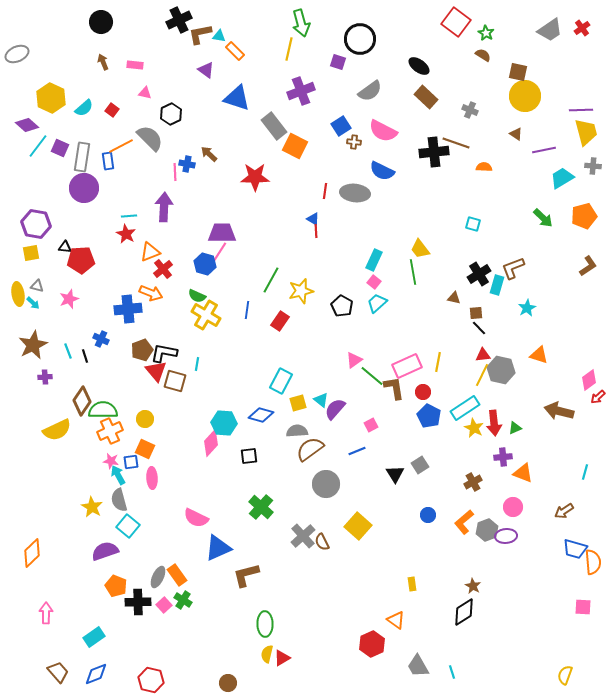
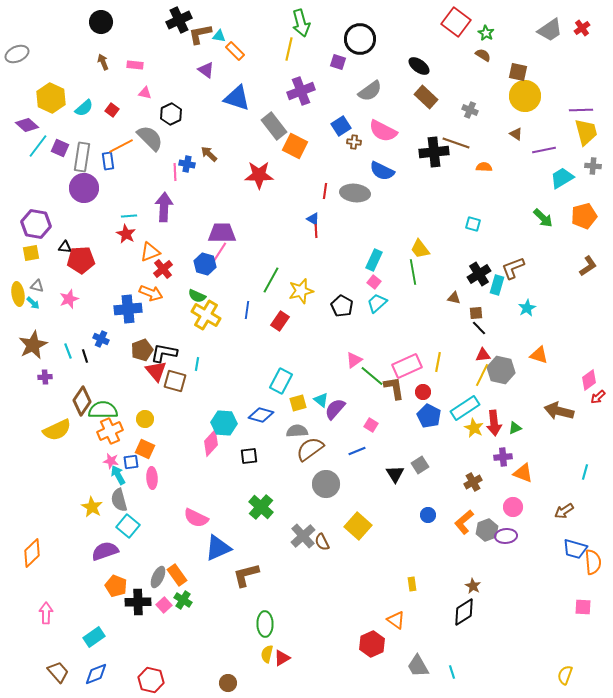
red star at (255, 177): moved 4 px right, 2 px up
pink square at (371, 425): rotated 32 degrees counterclockwise
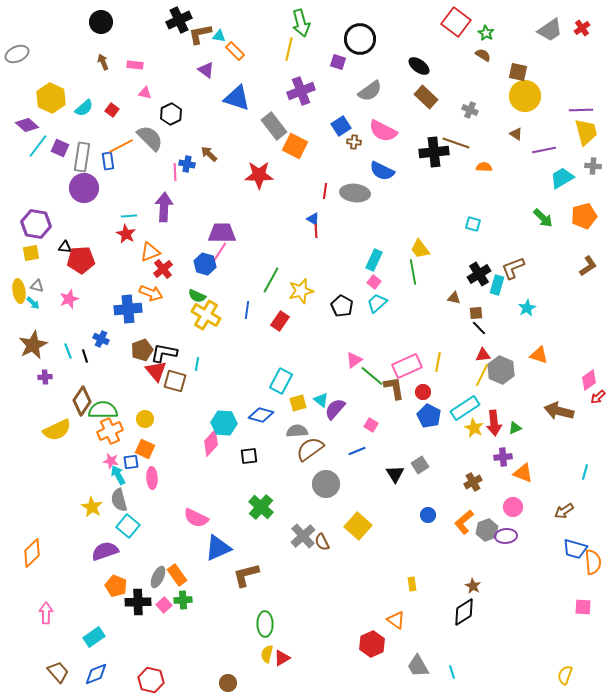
yellow ellipse at (18, 294): moved 1 px right, 3 px up
gray hexagon at (501, 370): rotated 12 degrees clockwise
green cross at (183, 600): rotated 36 degrees counterclockwise
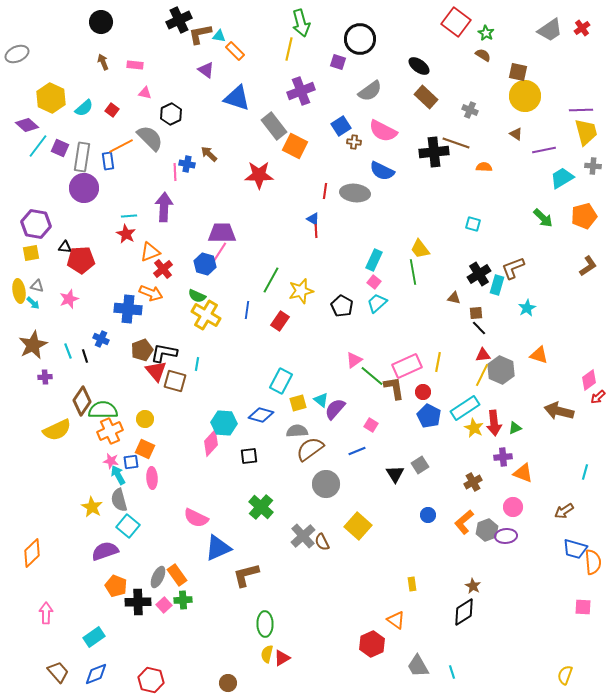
blue cross at (128, 309): rotated 12 degrees clockwise
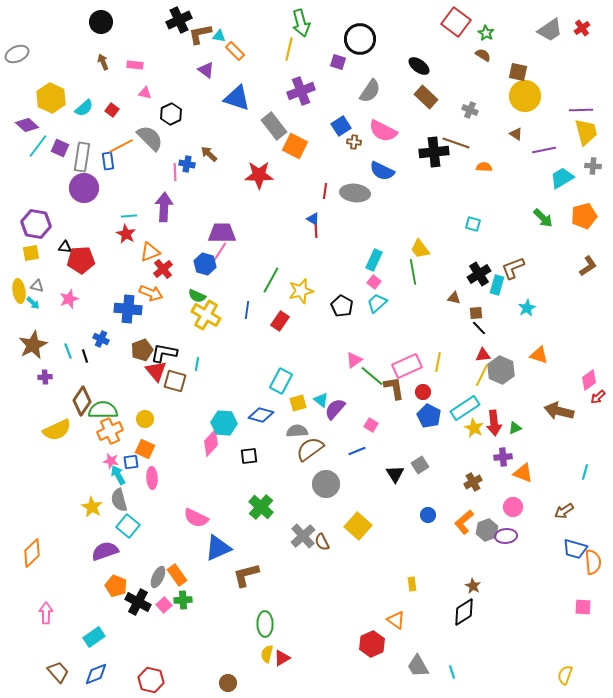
gray semicircle at (370, 91): rotated 20 degrees counterclockwise
black cross at (138, 602): rotated 30 degrees clockwise
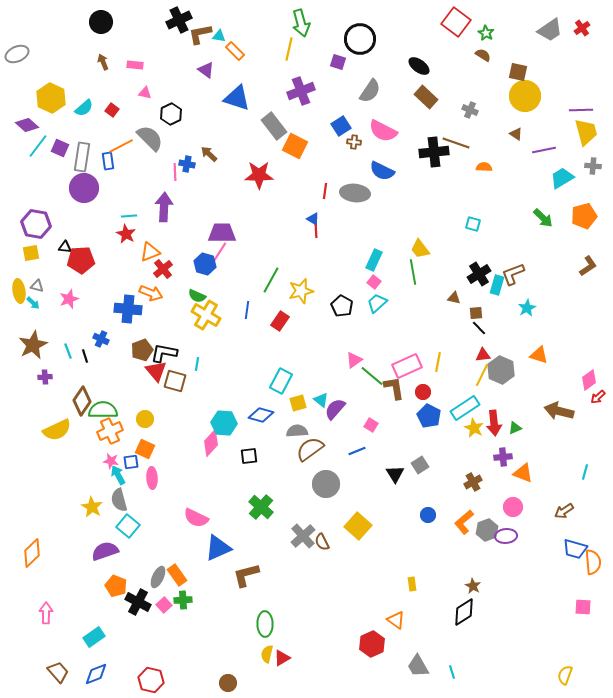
brown L-shape at (513, 268): moved 6 px down
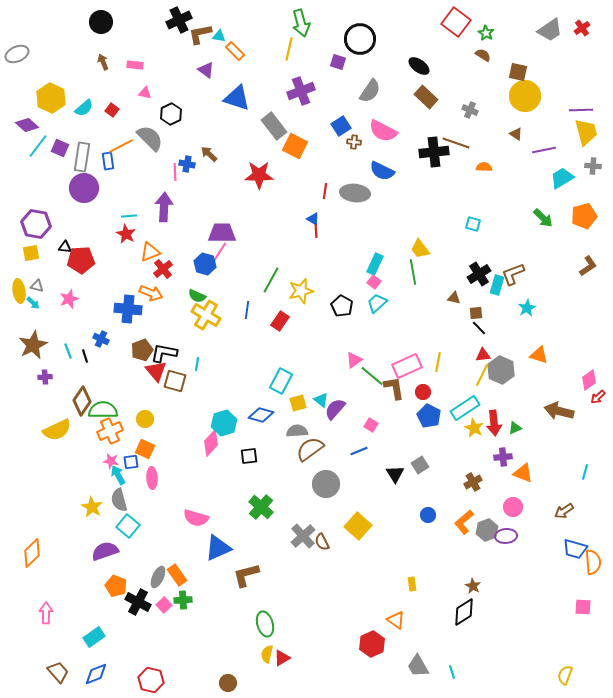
cyan rectangle at (374, 260): moved 1 px right, 4 px down
cyan hexagon at (224, 423): rotated 20 degrees counterclockwise
blue line at (357, 451): moved 2 px right
pink semicircle at (196, 518): rotated 10 degrees counterclockwise
green ellipse at (265, 624): rotated 15 degrees counterclockwise
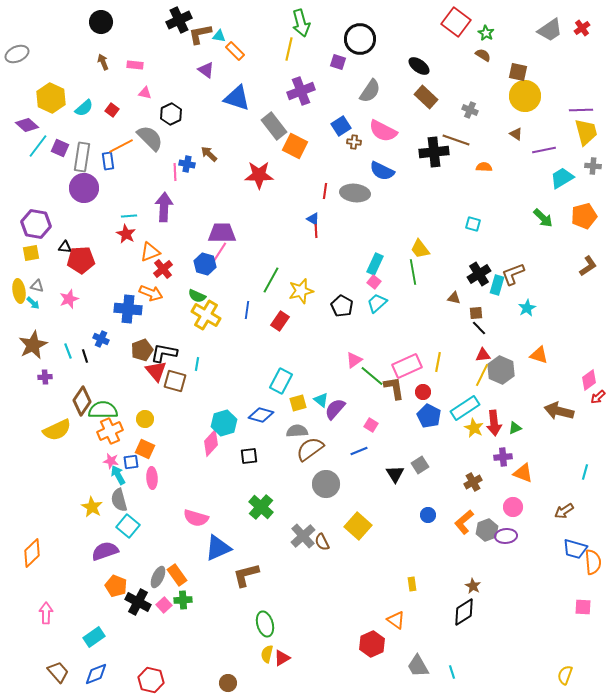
brown line at (456, 143): moved 3 px up
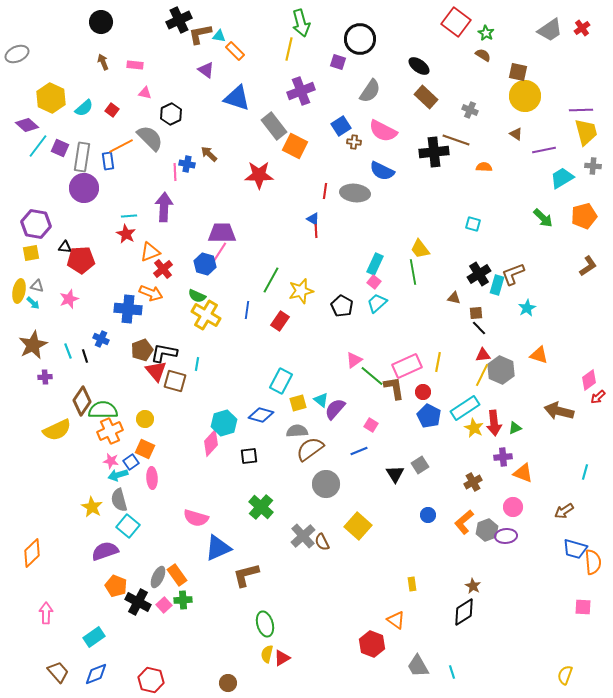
yellow ellipse at (19, 291): rotated 20 degrees clockwise
blue square at (131, 462): rotated 28 degrees counterclockwise
cyan arrow at (118, 475): rotated 78 degrees counterclockwise
red hexagon at (372, 644): rotated 15 degrees counterclockwise
